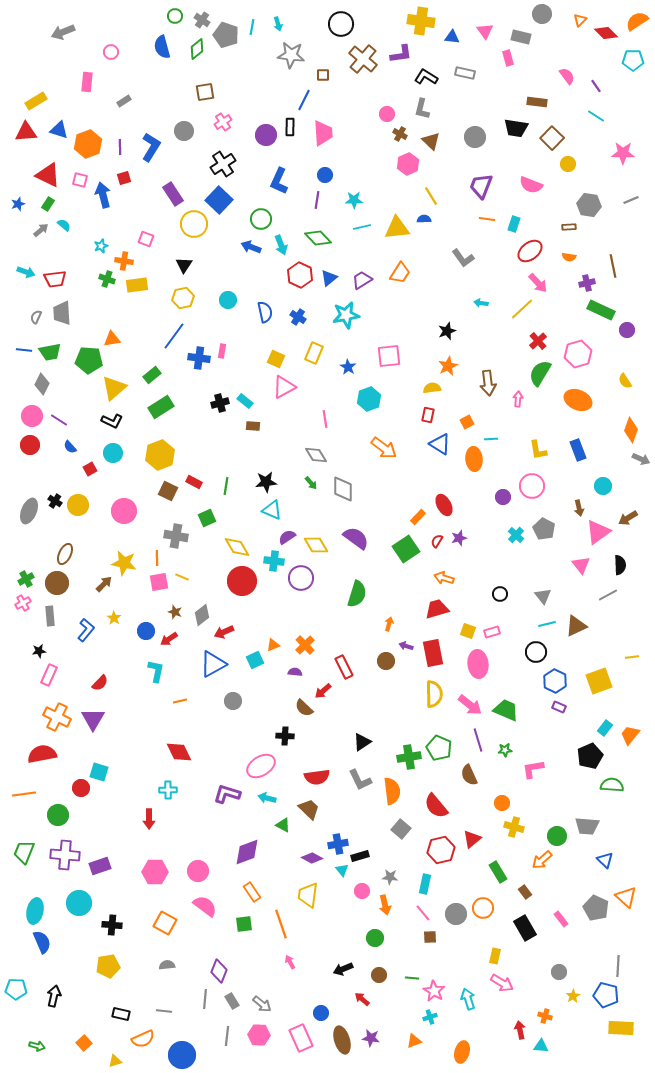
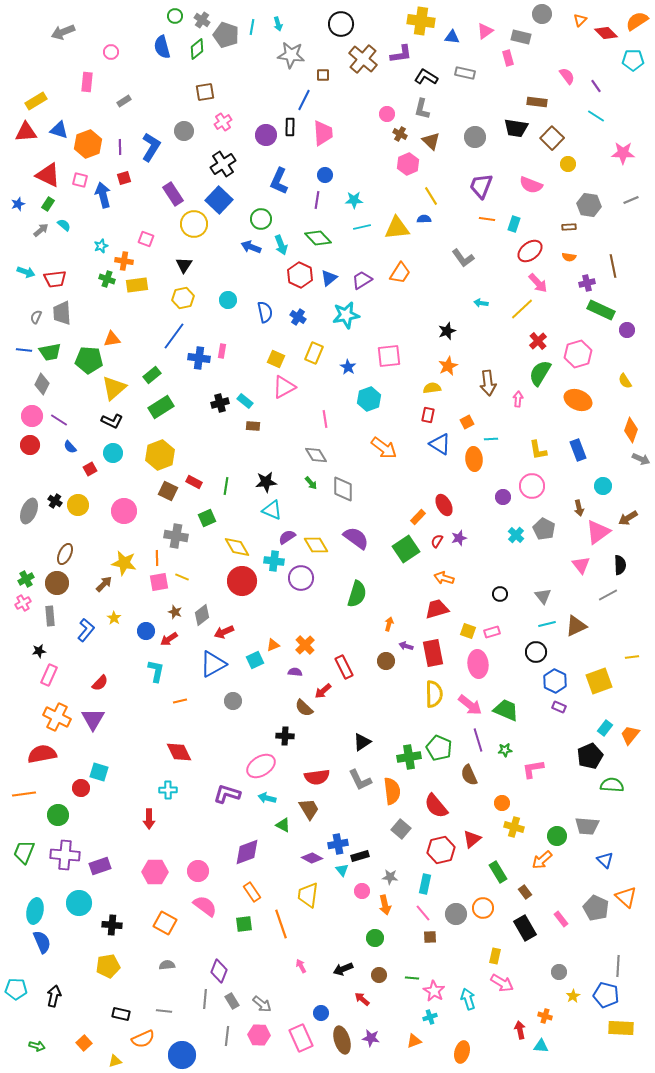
pink triangle at (485, 31): rotated 30 degrees clockwise
brown trapezoid at (309, 809): rotated 15 degrees clockwise
pink arrow at (290, 962): moved 11 px right, 4 px down
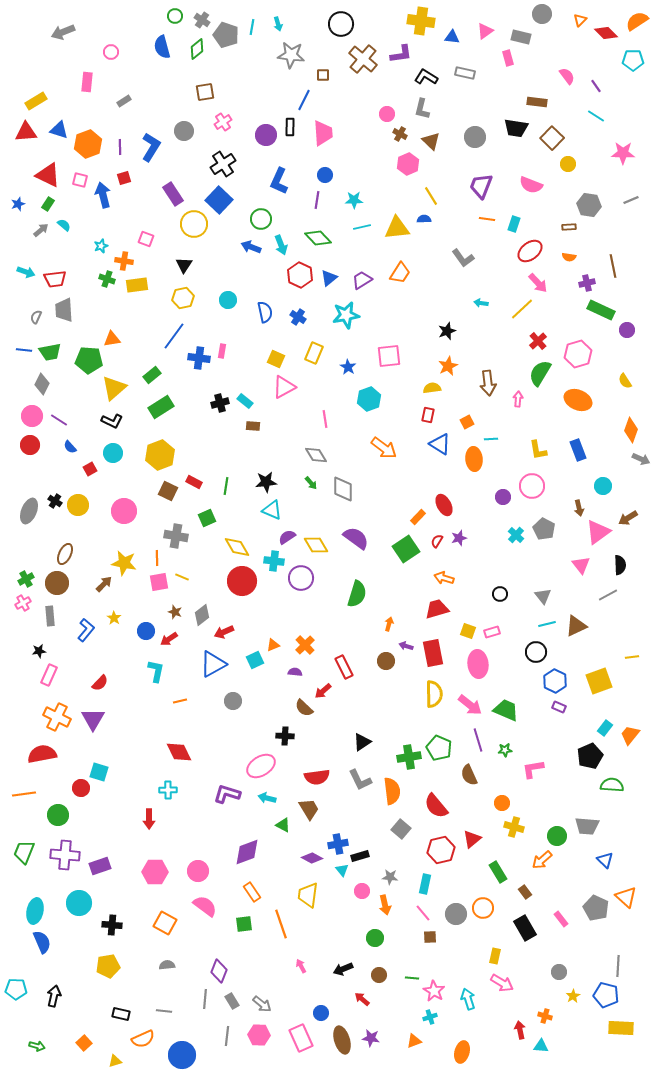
gray trapezoid at (62, 313): moved 2 px right, 3 px up
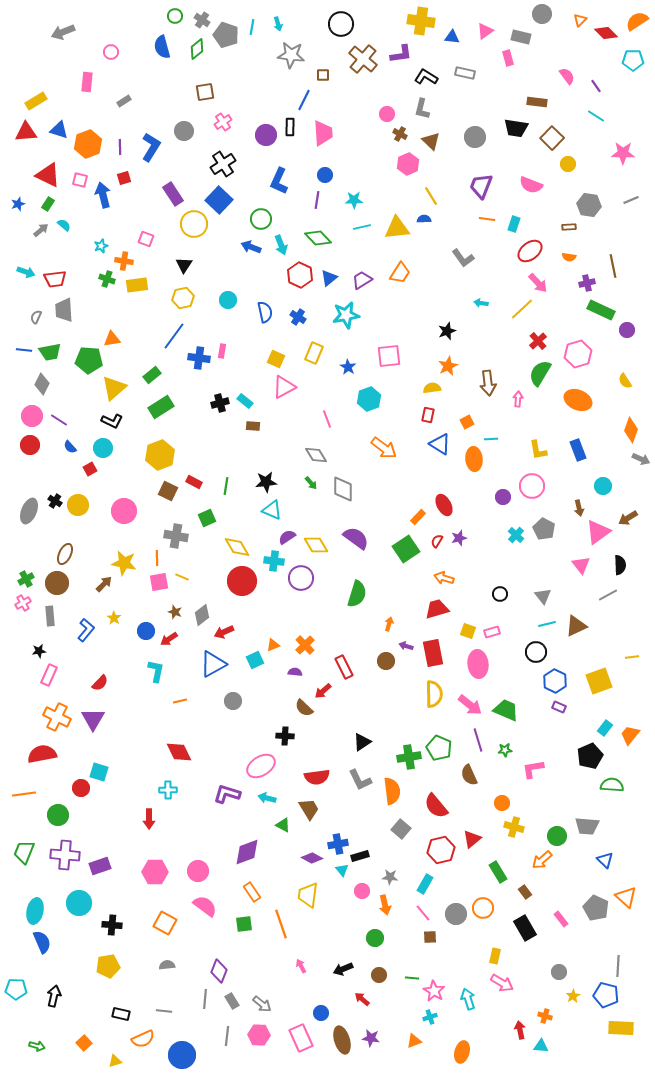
pink line at (325, 419): moved 2 px right; rotated 12 degrees counterclockwise
cyan circle at (113, 453): moved 10 px left, 5 px up
cyan rectangle at (425, 884): rotated 18 degrees clockwise
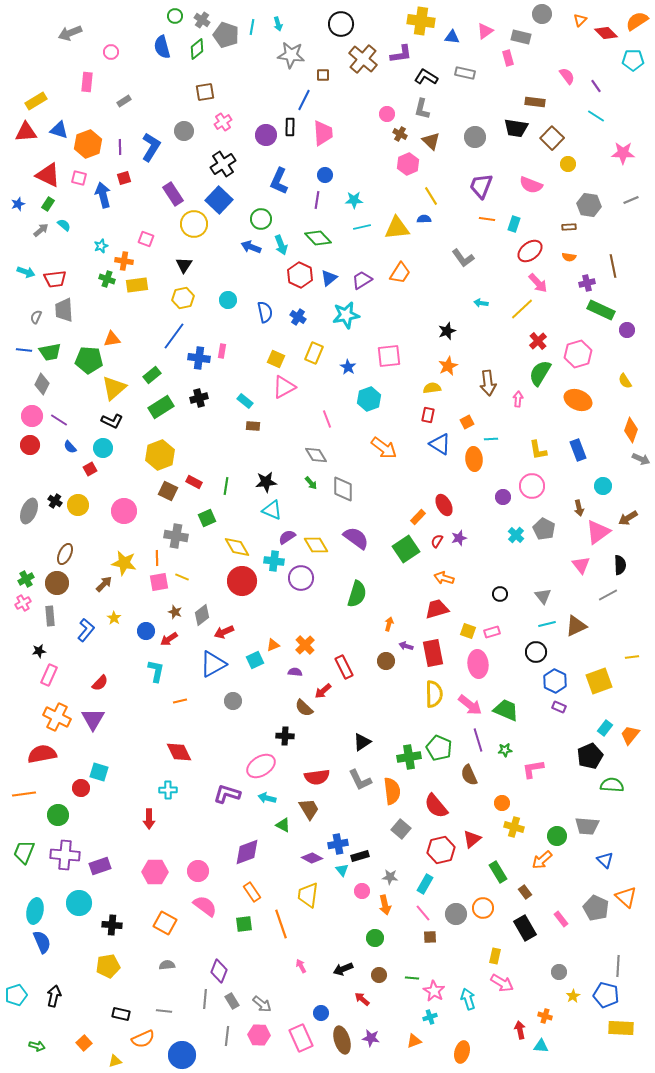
gray arrow at (63, 32): moved 7 px right, 1 px down
brown rectangle at (537, 102): moved 2 px left
pink square at (80, 180): moved 1 px left, 2 px up
black cross at (220, 403): moved 21 px left, 5 px up
cyan pentagon at (16, 989): moved 6 px down; rotated 20 degrees counterclockwise
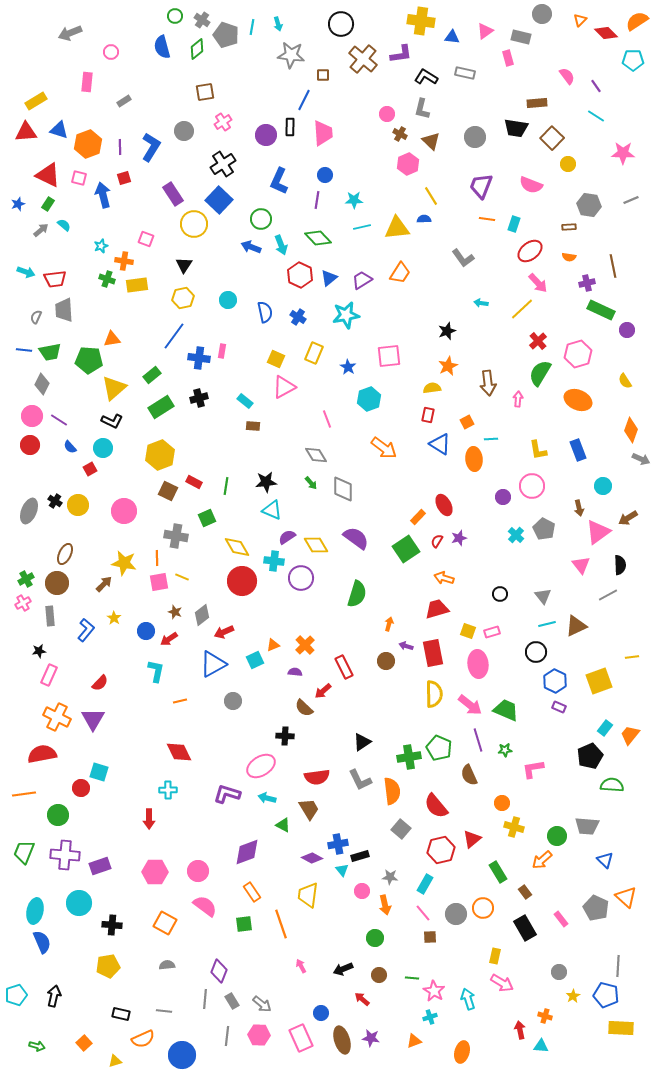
brown rectangle at (535, 102): moved 2 px right, 1 px down; rotated 12 degrees counterclockwise
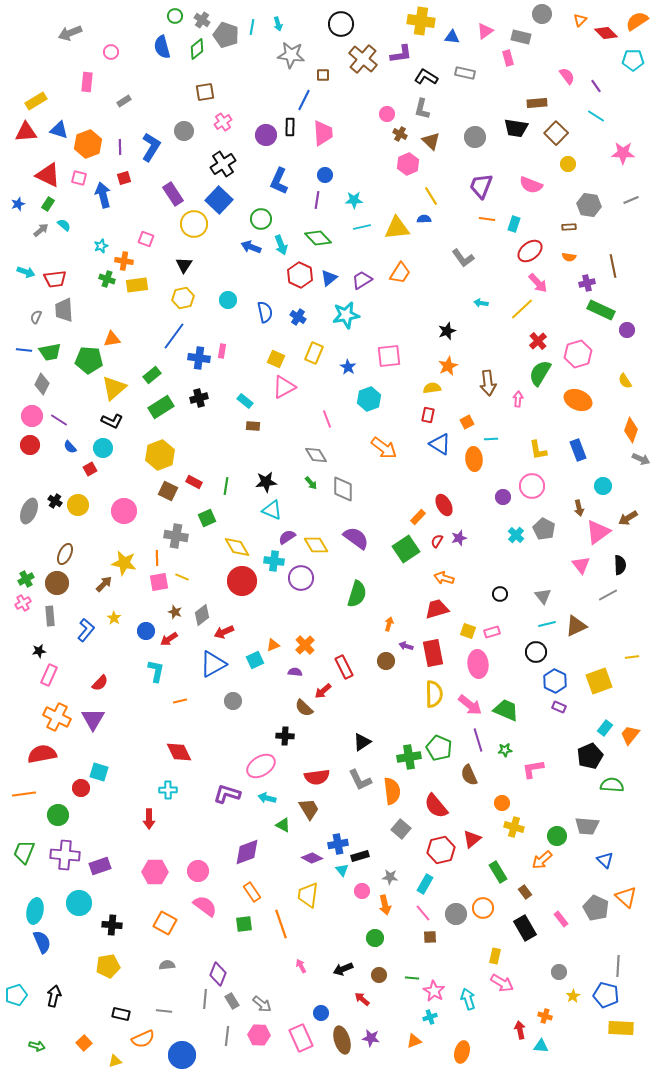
brown square at (552, 138): moved 4 px right, 5 px up
purple diamond at (219, 971): moved 1 px left, 3 px down
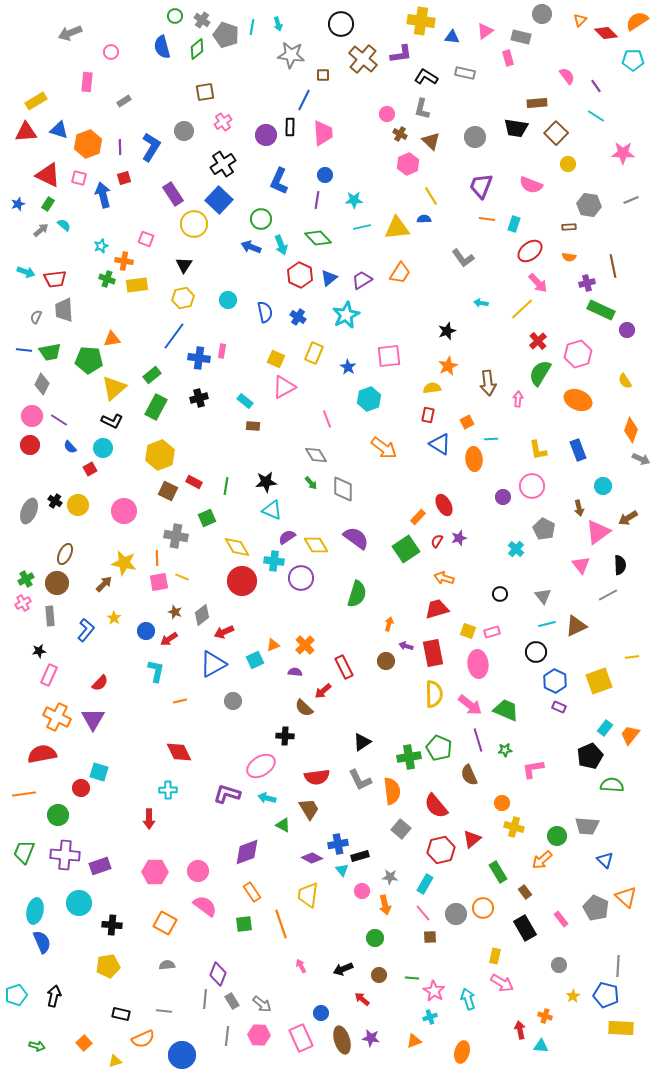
cyan star at (346, 315): rotated 16 degrees counterclockwise
green rectangle at (161, 407): moved 5 px left; rotated 30 degrees counterclockwise
cyan cross at (516, 535): moved 14 px down
gray circle at (559, 972): moved 7 px up
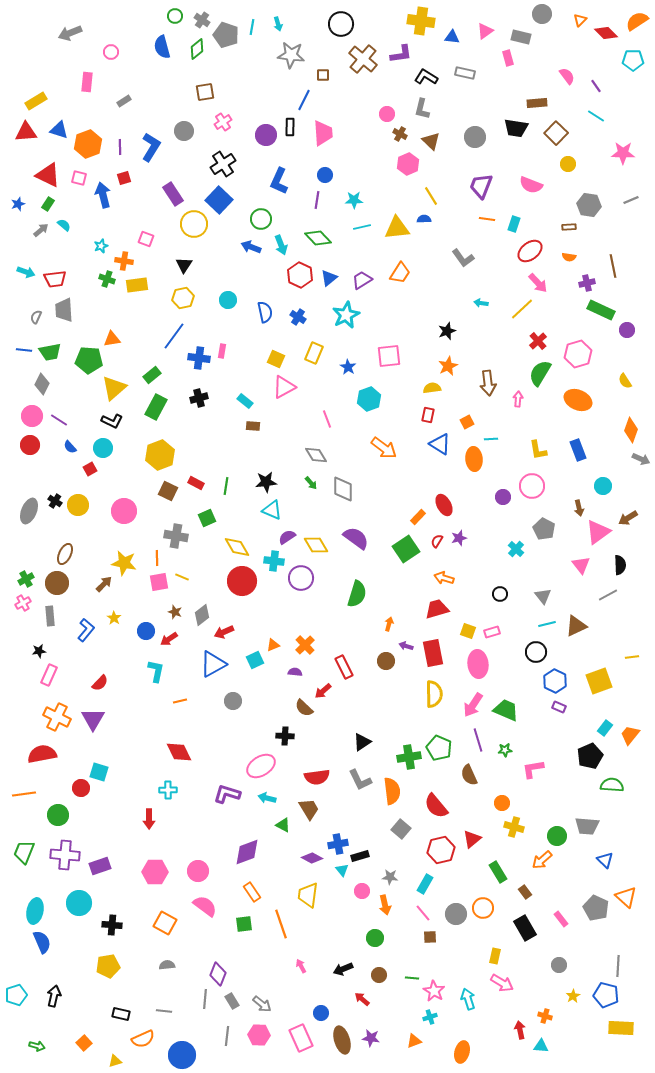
red rectangle at (194, 482): moved 2 px right, 1 px down
pink arrow at (470, 705): moved 3 px right; rotated 85 degrees clockwise
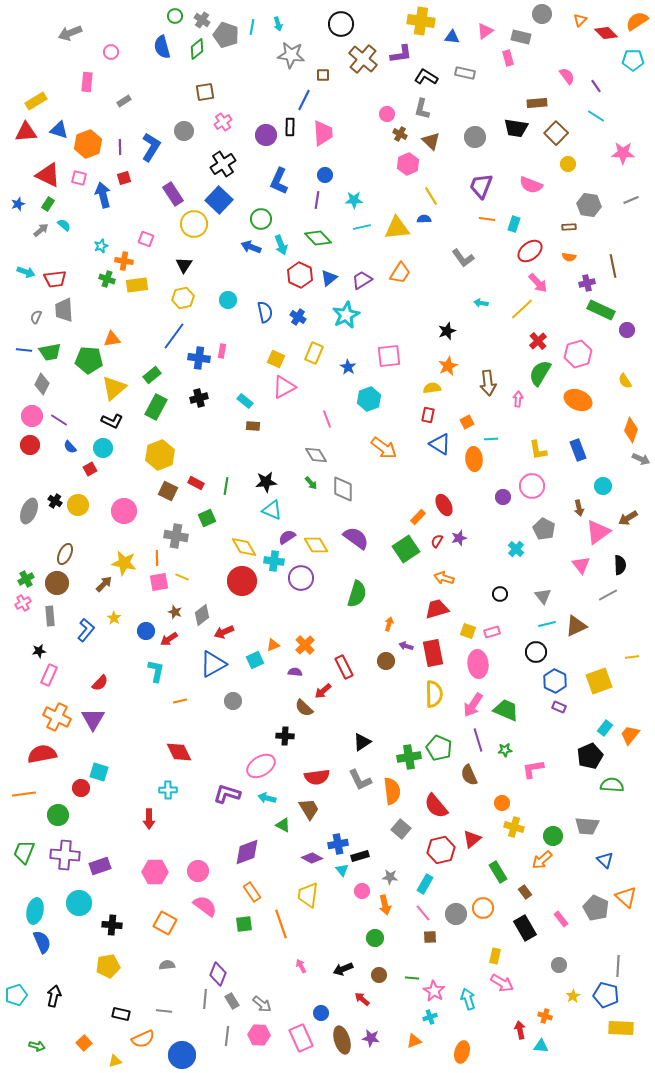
yellow diamond at (237, 547): moved 7 px right
green circle at (557, 836): moved 4 px left
